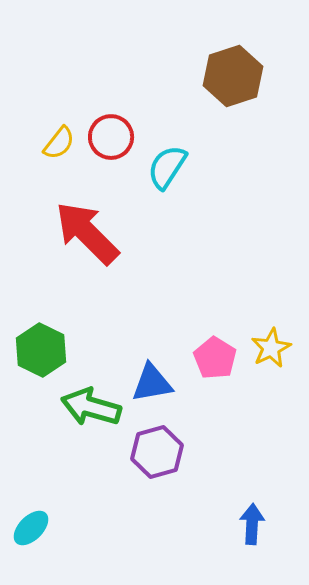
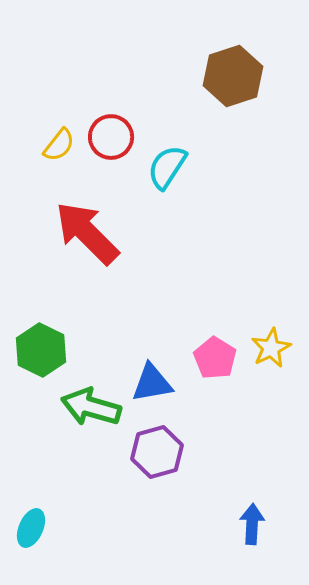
yellow semicircle: moved 2 px down
cyan ellipse: rotated 21 degrees counterclockwise
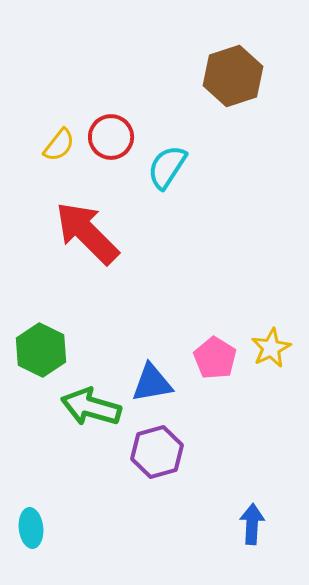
cyan ellipse: rotated 30 degrees counterclockwise
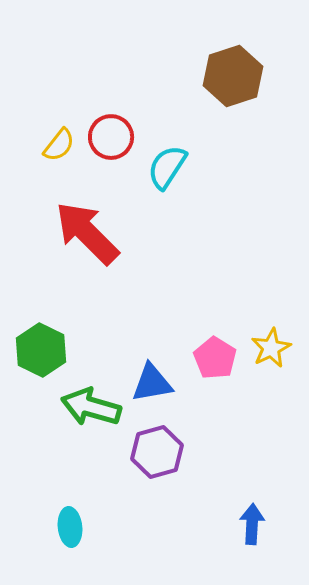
cyan ellipse: moved 39 px right, 1 px up
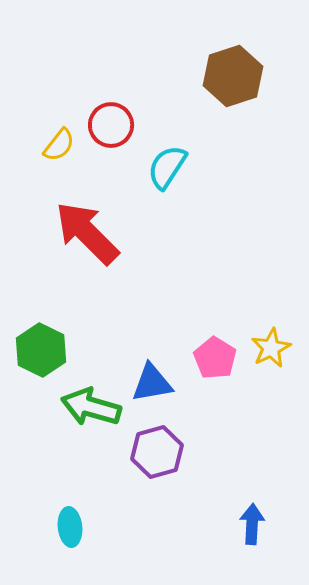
red circle: moved 12 px up
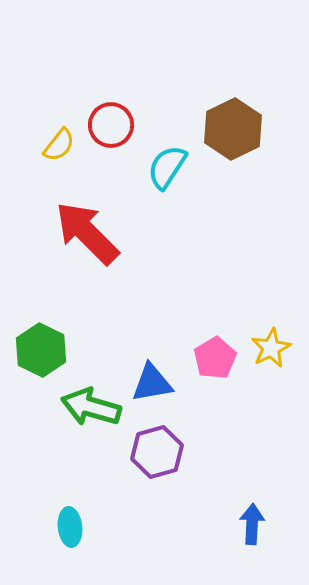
brown hexagon: moved 53 px down; rotated 8 degrees counterclockwise
pink pentagon: rotated 9 degrees clockwise
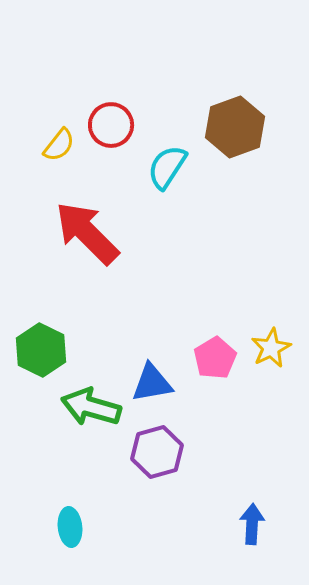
brown hexagon: moved 2 px right, 2 px up; rotated 6 degrees clockwise
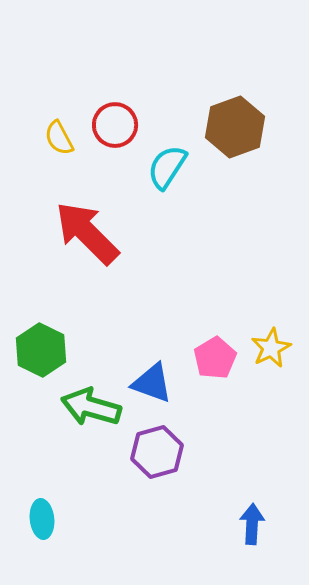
red circle: moved 4 px right
yellow semicircle: moved 7 px up; rotated 114 degrees clockwise
blue triangle: rotated 30 degrees clockwise
cyan ellipse: moved 28 px left, 8 px up
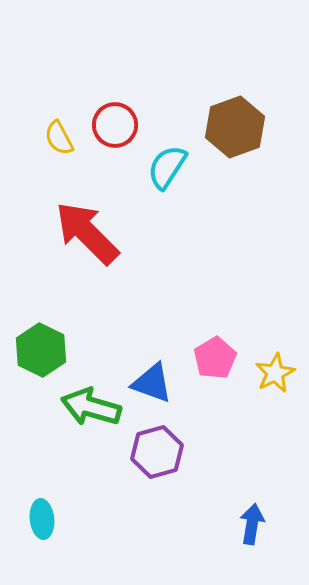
yellow star: moved 4 px right, 25 px down
blue arrow: rotated 6 degrees clockwise
